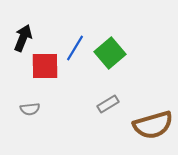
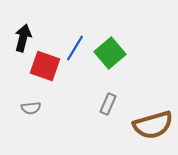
black arrow: rotated 8 degrees counterclockwise
red square: rotated 20 degrees clockwise
gray rectangle: rotated 35 degrees counterclockwise
gray semicircle: moved 1 px right, 1 px up
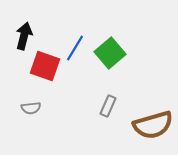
black arrow: moved 1 px right, 2 px up
gray rectangle: moved 2 px down
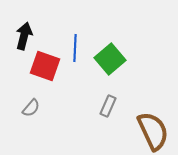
blue line: rotated 28 degrees counterclockwise
green square: moved 6 px down
gray semicircle: rotated 42 degrees counterclockwise
brown semicircle: moved 6 px down; rotated 99 degrees counterclockwise
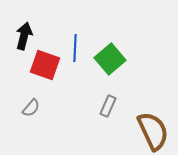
red square: moved 1 px up
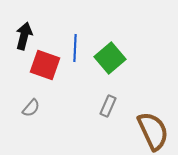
green square: moved 1 px up
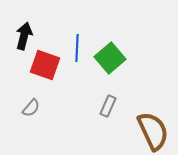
blue line: moved 2 px right
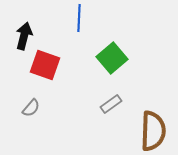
blue line: moved 2 px right, 30 px up
green square: moved 2 px right
gray rectangle: moved 3 px right, 2 px up; rotated 30 degrees clockwise
brown semicircle: rotated 27 degrees clockwise
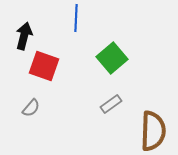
blue line: moved 3 px left
red square: moved 1 px left, 1 px down
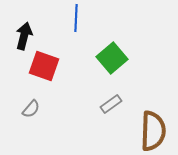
gray semicircle: moved 1 px down
